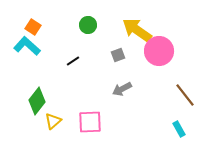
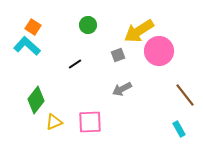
yellow arrow: moved 2 px right, 1 px down; rotated 68 degrees counterclockwise
black line: moved 2 px right, 3 px down
green diamond: moved 1 px left, 1 px up
yellow triangle: moved 1 px right, 1 px down; rotated 18 degrees clockwise
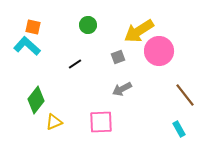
orange square: rotated 21 degrees counterclockwise
gray square: moved 2 px down
pink square: moved 11 px right
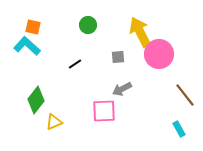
yellow arrow: moved 1 px right, 1 px down; rotated 96 degrees clockwise
pink circle: moved 3 px down
gray square: rotated 16 degrees clockwise
pink square: moved 3 px right, 11 px up
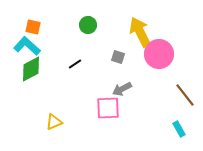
gray square: rotated 24 degrees clockwise
green diamond: moved 5 px left, 31 px up; rotated 24 degrees clockwise
pink square: moved 4 px right, 3 px up
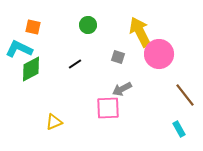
cyan L-shape: moved 8 px left, 3 px down; rotated 16 degrees counterclockwise
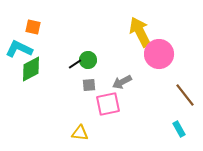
green circle: moved 35 px down
gray square: moved 29 px left, 28 px down; rotated 24 degrees counterclockwise
gray arrow: moved 7 px up
pink square: moved 4 px up; rotated 10 degrees counterclockwise
yellow triangle: moved 26 px right, 11 px down; rotated 30 degrees clockwise
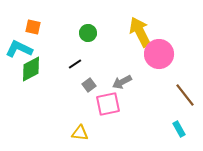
green circle: moved 27 px up
gray square: rotated 32 degrees counterclockwise
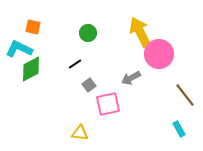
gray arrow: moved 9 px right, 4 px up
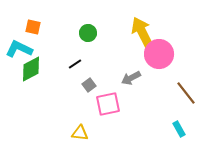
yellow arrow: moved 2 px right
brown line: moved 1 px right, 2 px up
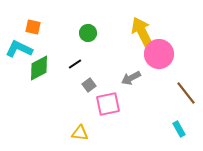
green diamond: moved 8 px right, 1 px up
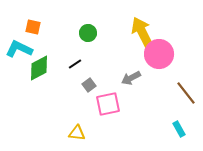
yellow triangle: moved 3 px left
